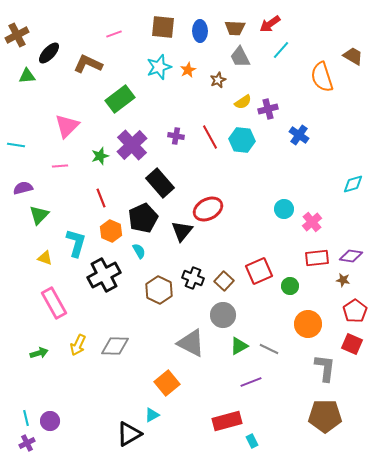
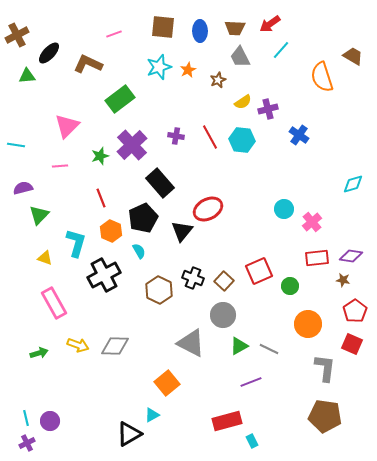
yellow arrow at (78, 345): rotated 95 degrees counterclockwise
brown pentagon at (325, 416): rotated 8 degrees clockwise
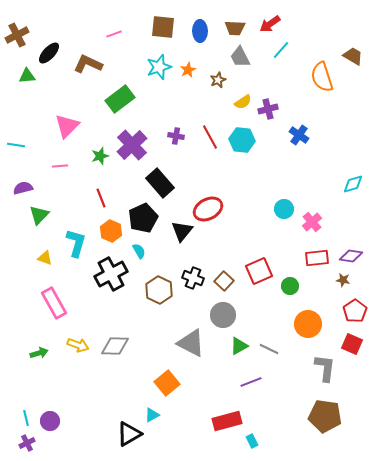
black cross at (104, 275): moved 7 px right, 1 px up
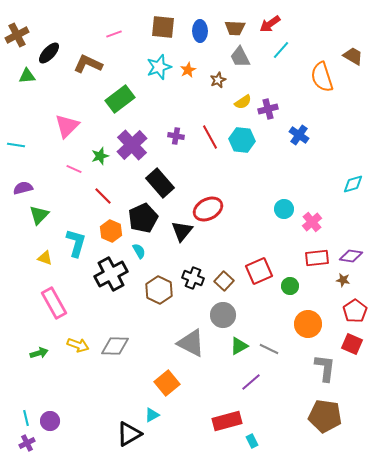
pink line at (60, 166): moved 14 px right, 3 px down; rotated 28 degrees clockwise
red line at (101, 198): moved 2 px right, 2 px up; rotated 24 degrees counterclockwise
purple line at (251, 382): rotated 20 degrees counterclockwise
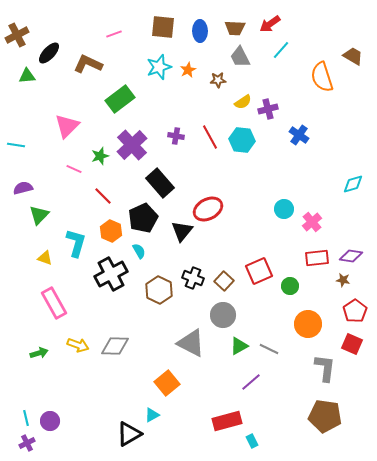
brown star at (218, 80): rotated 21 degrees clockwise
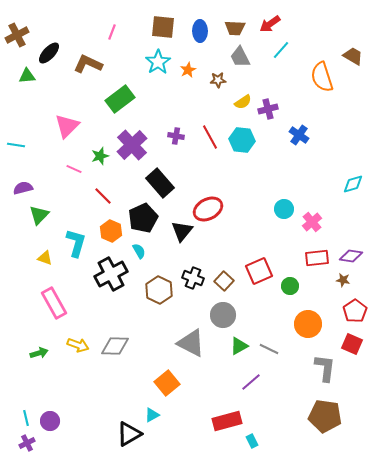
pink line at (114, 34): moved 2 px left, 2 px up; rotated 49 degrees counterclockwise
cyan star at (159, 67): moved 1 px left, 5 px up; rotated 15 degrees counterclockwise
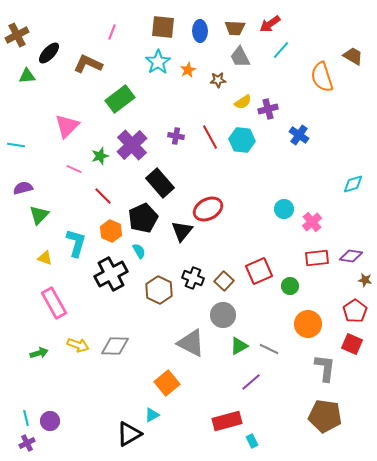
brown star at (343, 280): moved 22 px right
